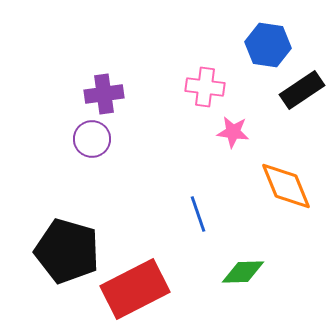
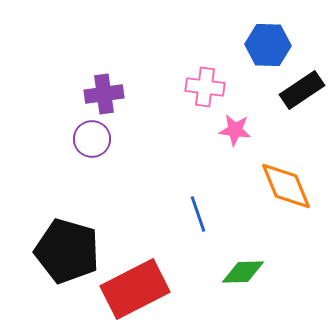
blue hexagon: rotated 6 degrees counterclockwise
pink star: moved 2 px right, 2 px up
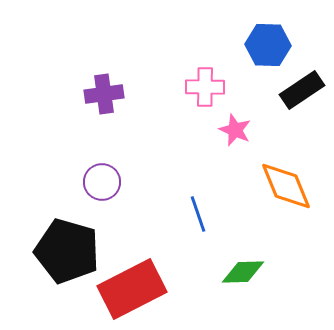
pink cross: rotated 6 degrees counterclockwise
pink star: rotated 16 degrees clockwise
purple circle: moved 10 px right, 43 px down
red rectangle: moved 3 px left
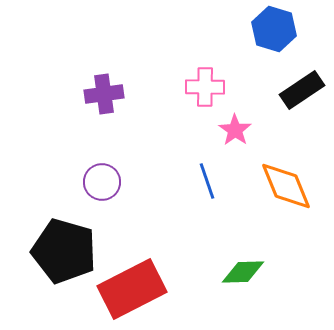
blue hexagon: moved 6 px right, 16 px up; rotated 15 degrees clockwise
pink star: rotated 12 degrees clockwise
blue line: moved 9 px right, 33 px up
black pentagon: moved 3 px left
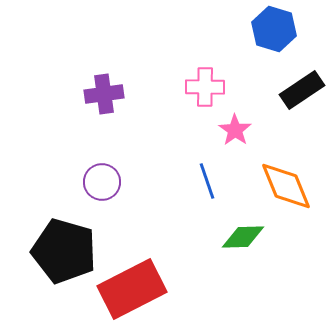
green diamond: moved 35 px up
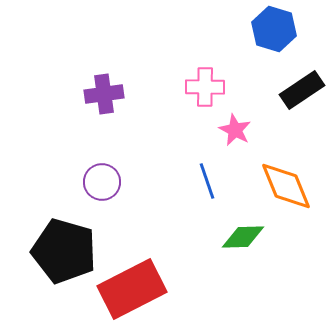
pink star: rotated 8 degrees counterclockwise
